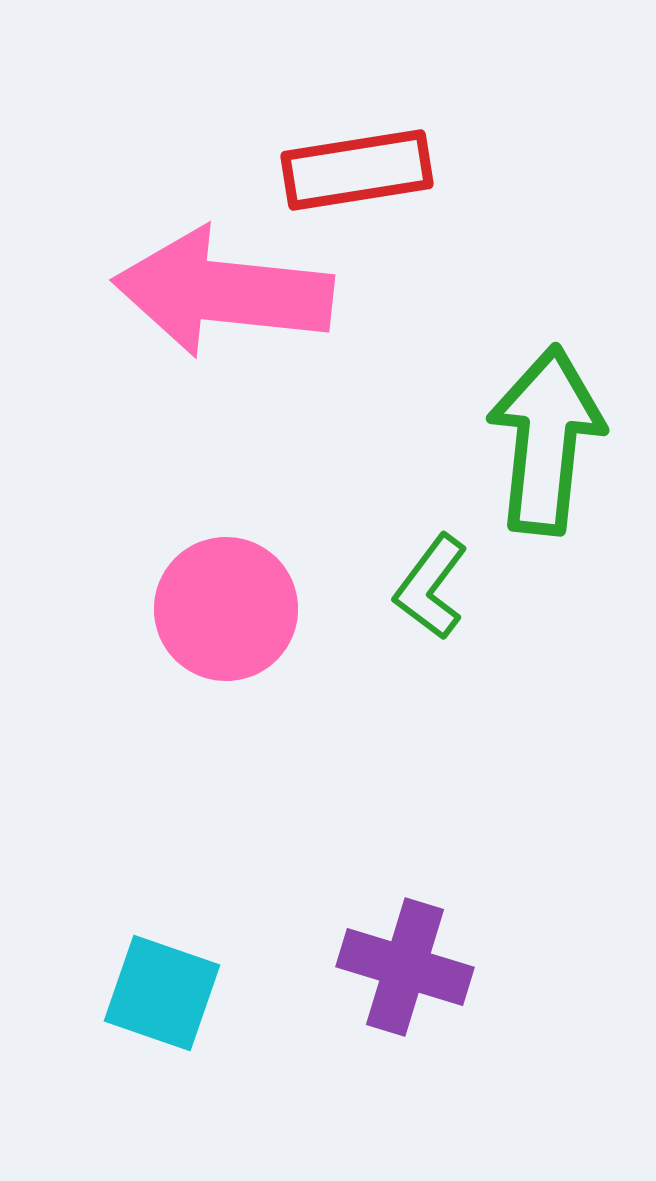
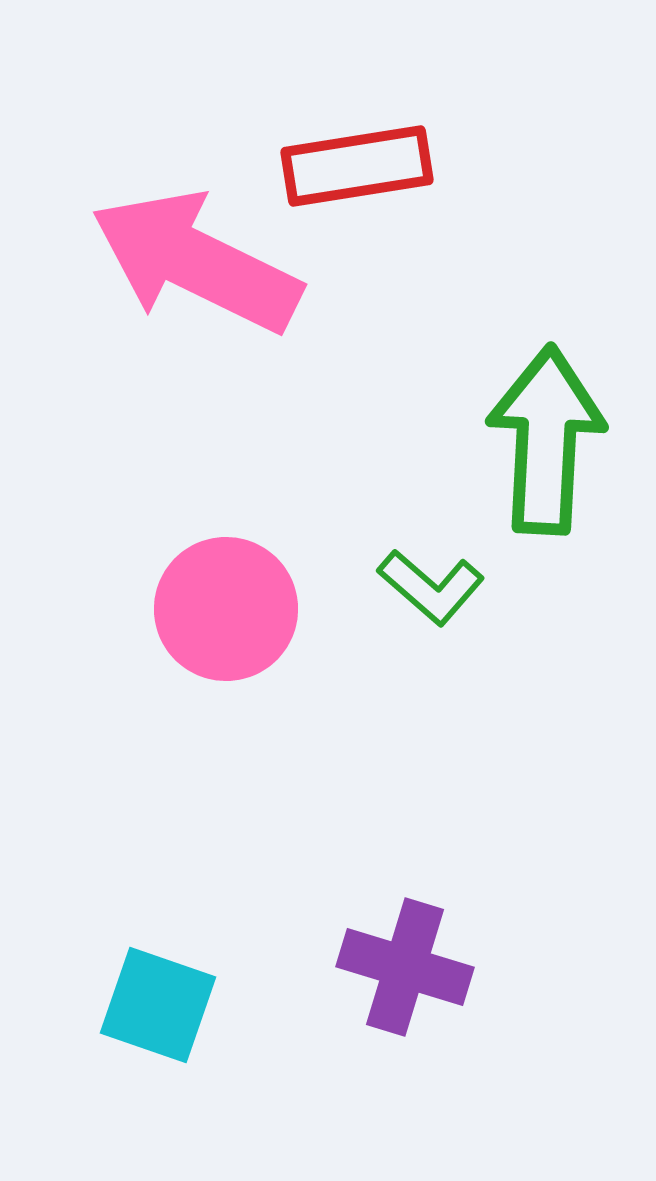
red rectangle: moved 4 px up
pink arrow: moved 27 px left, 30 px up; rotated 20 degrees clockwise
green arrow: rotated 3 degrees counterclockwise
green L-shape: rotated 86 degrees counterclockwise
cyan square: moved 4 px left, 12 px down
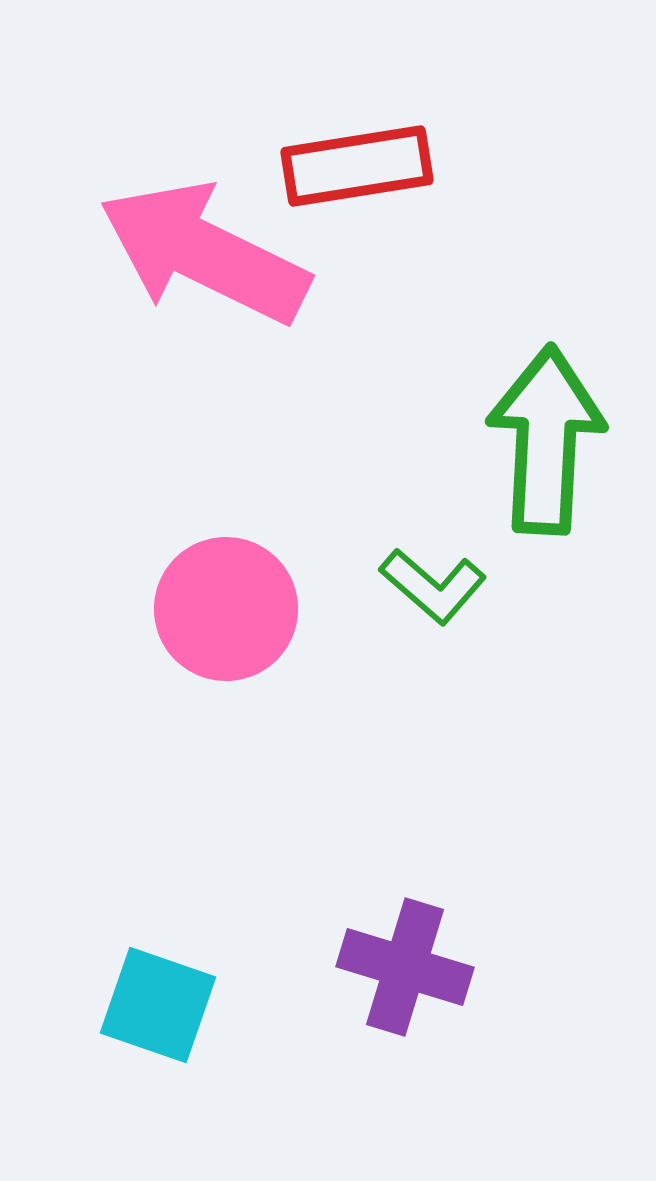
pink arrow: moved 8 px right, 9 px up
green L-shape: moved 2 px right, 1 px up
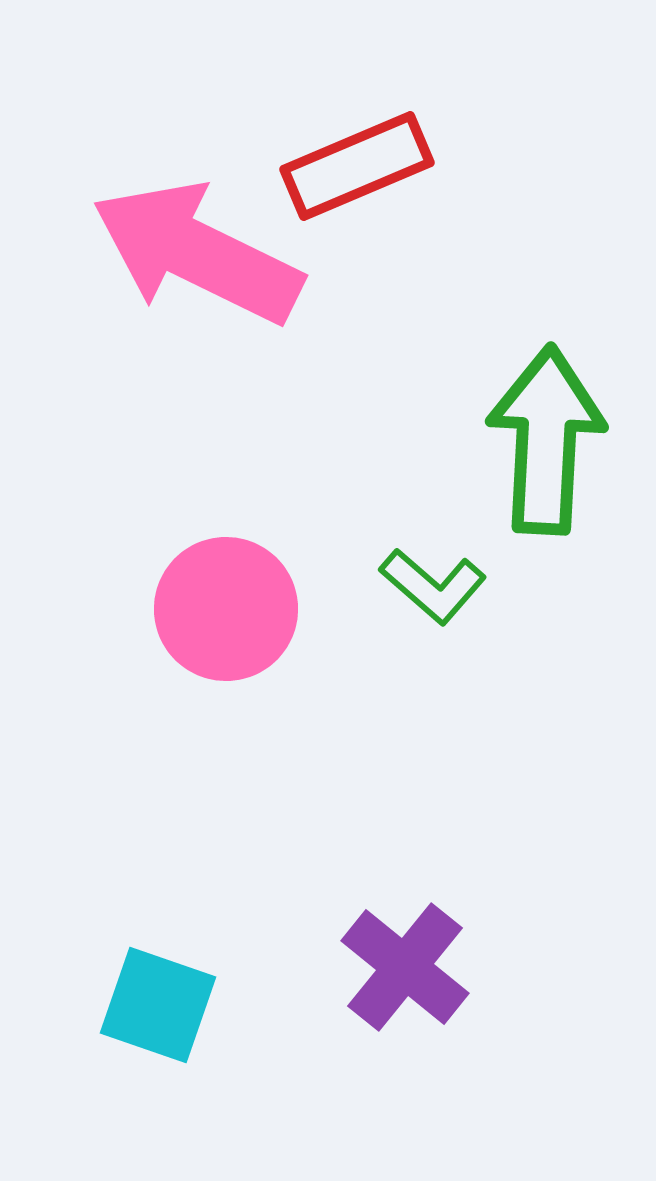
red rectangle: rotated 14 degrees counterclockwise
pink arrow: moved 7 px left
purple cross: rotated 22 degrees clockwise
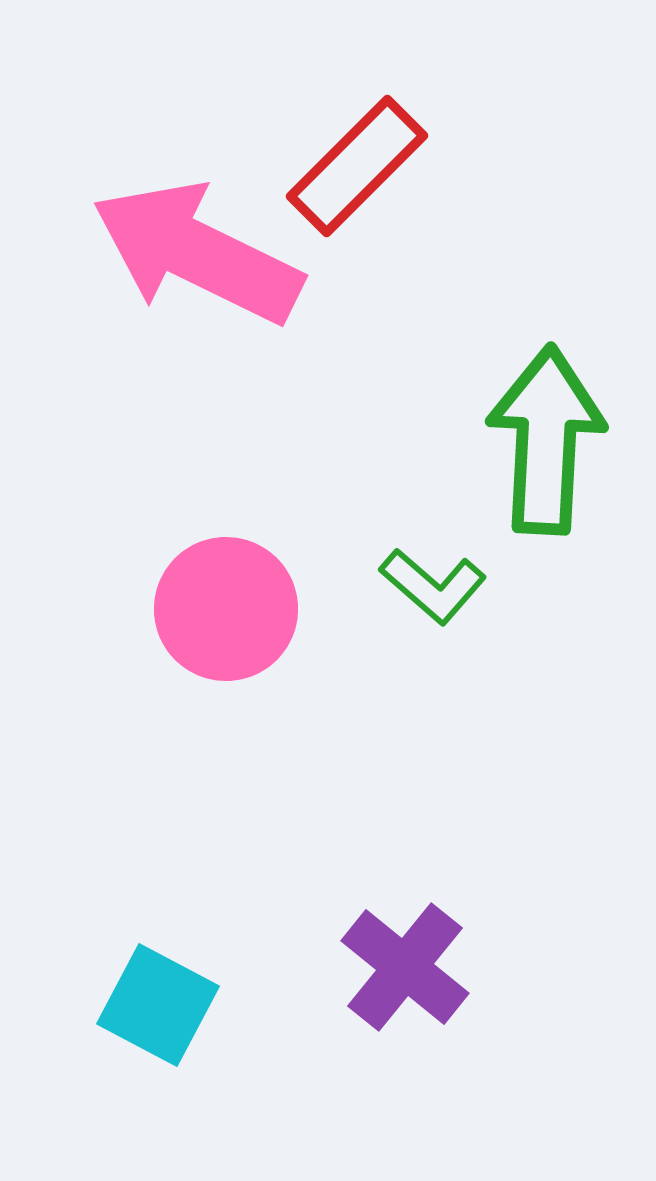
red rectangle: rotated 22 degrees counterclockwise
cyan square: rotated 9 degrees clockwise
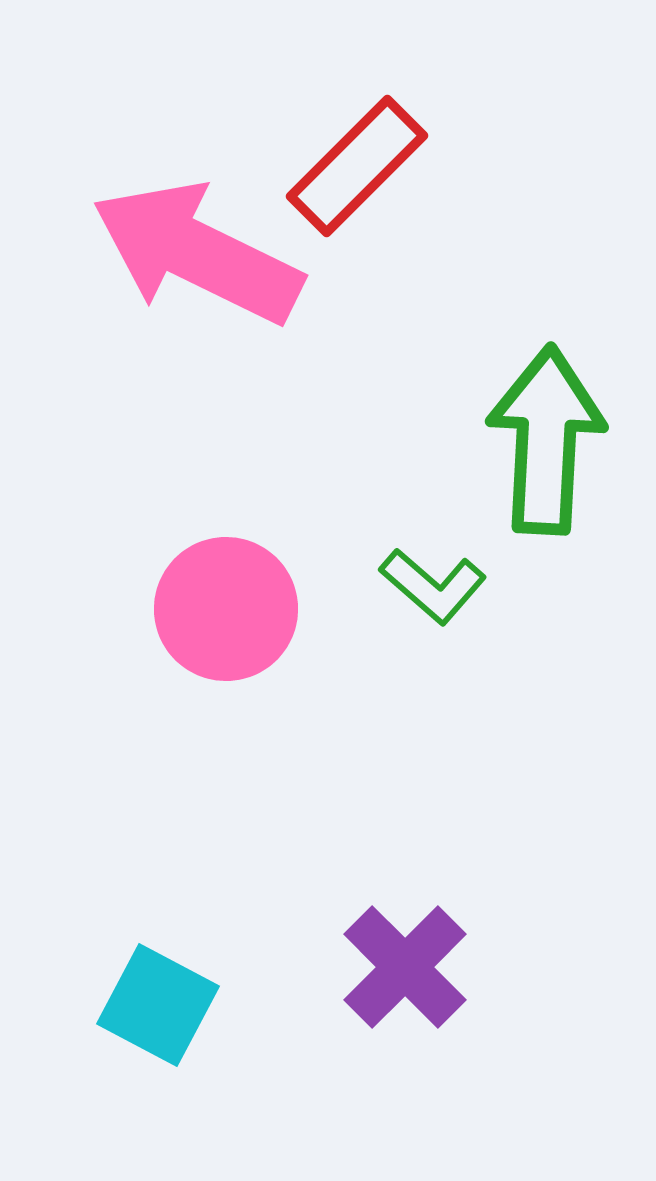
purple cross: rotated 6 degrees clockwise
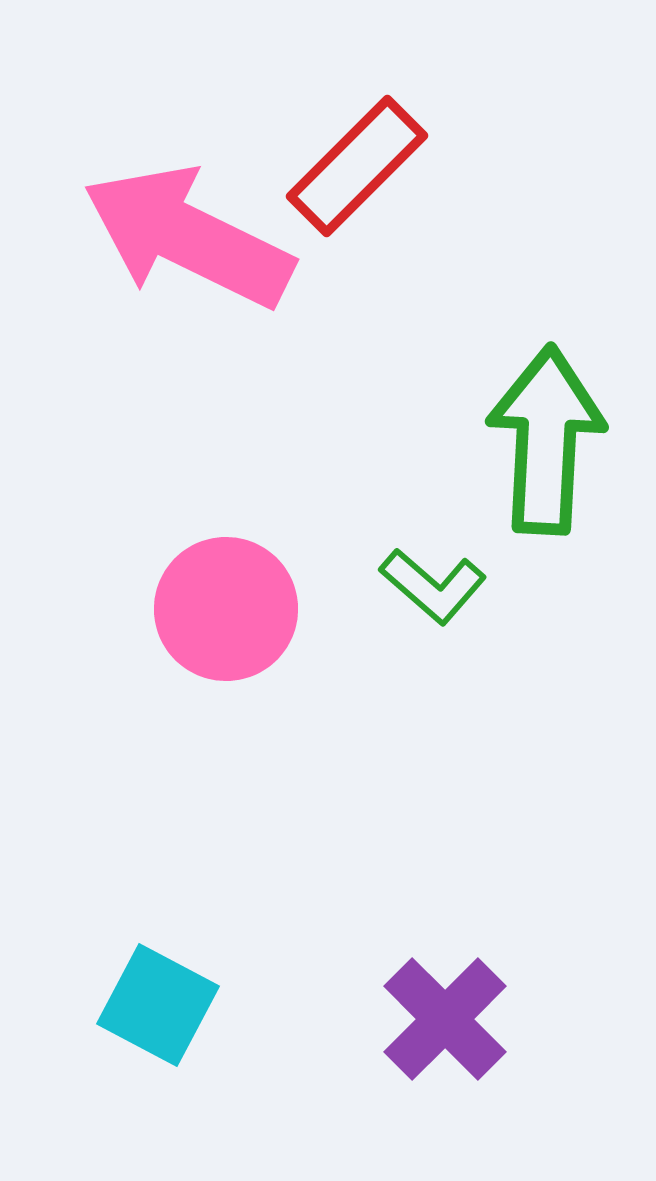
pink arrow: moved 9 px left, 16 px up
purple cross: moved 40 px right, 52 px down
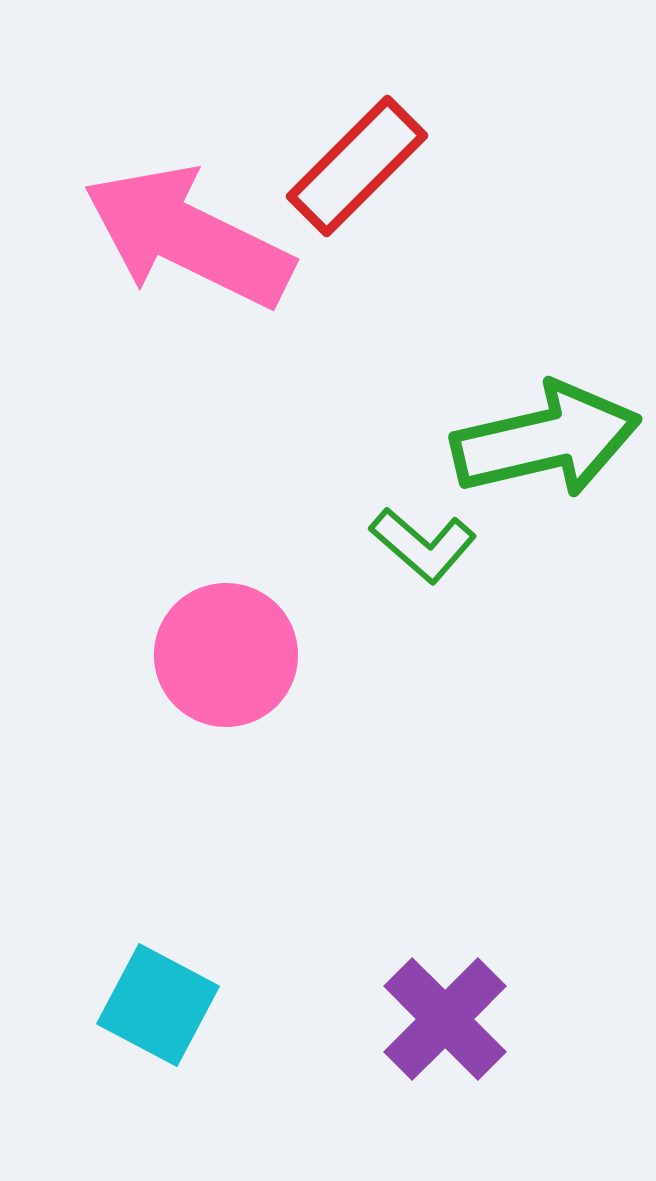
green arrow: rotated 74 degrees clockwise
green L-shape: moved 10 px left, 41 px up
pink circle: moved 46 px down
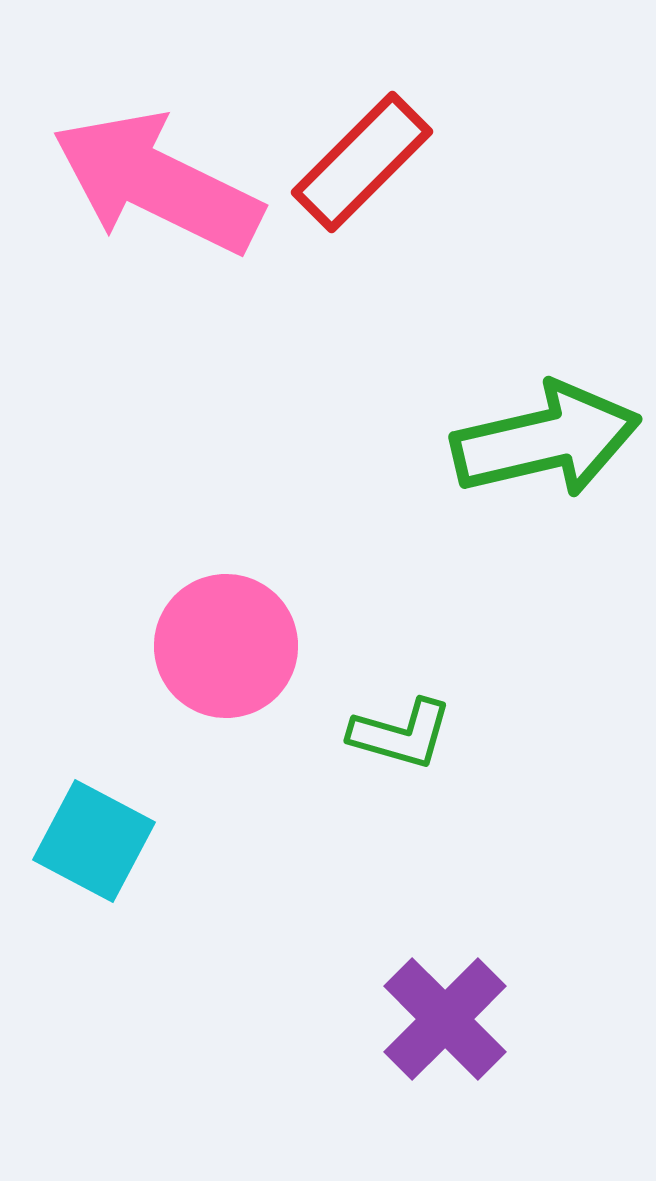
red rectangle: moved 5 px right, 4 px up
pink arrow: moved 31 px left, 54 px up
green L-shape: moved 22 px left, 189 px down; rotated 25 degrees counterclockwise
pink circle: moved 9 px up
cyan square: moved 64 px left, 164 px up
